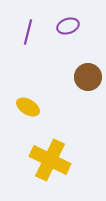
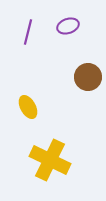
yellow ellipse: rotated 30 degrees clockwise
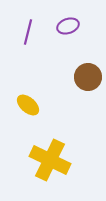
yellow ellipse: moved 2 px up; rotated 20 degrees counterclockwise
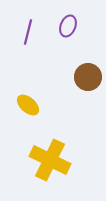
purple ellipse: rotated 50 degrees counterclockwise
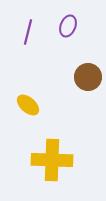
yellow cross: moved 2 px right; rotated 24 degrees counterclockwise
